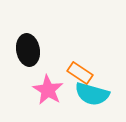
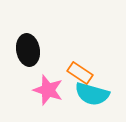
pink star: rotated 12 degrees counterclockwise
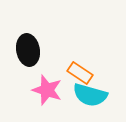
pink star: moved 1 px left
cyan semicircle: moved 2 px left, 1 px down
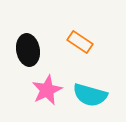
orange rectangle: moved 31 px up
pink star: rotated 28 degrees clockwise
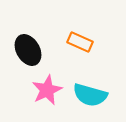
orange rectangle: rotated 10 degrees counterclockwise
black ellipse: rotated 20 degrees counterclockwise
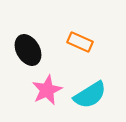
cyan semicircle: rotated 48 degrees counterclockwise
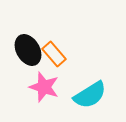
orange rectangle: moved 26 px left, 12 px down; rotated 25 degrees clockwise
pink star: moved 3 px left, 3 px up; rotated 28 degrees counterclockwise
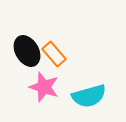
black ellipse: moved 1 px left, 1 px down
cyan semicircle: moved 1 px left, 1 px down; rotated 16 degrees clockwise
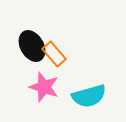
black ellipse: moved 5 px right, 5 px up
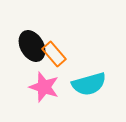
cyan semicircle: moved 12 px up
